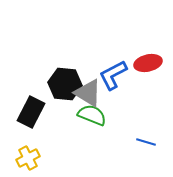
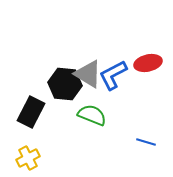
gray triangle: moved 19 px up
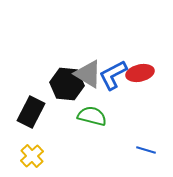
red ellipse: moved 8 px left, 10 px down
black hexagon: moved 2 px right
green semicircle: moved 1 px down; rotated 8 degrees counterclockwise
blue line: moved 8 px down
yellow cross: moved 4 px right, 2 px up; rotated 15 degrees counterclockwise
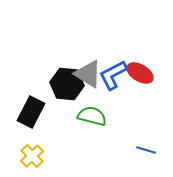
red ellipse: rotated 44 degrees clockwise
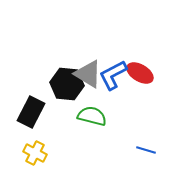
yellow cross: moved 3 px right, 3 px up; rotated 20 degrees counterclockwise
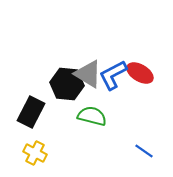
blue line: moved 2 px left, 1 px down; rotated 18 degrees clockwise
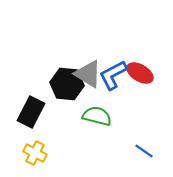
green semicircle: moved 5 px right
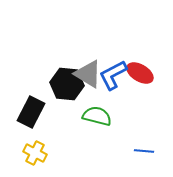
blue line: rotated 30 degrees counterclockwise
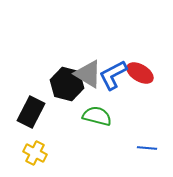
black hexagon: rotated 8 degrees clockwise
blue line: moved 3 px right, 3 px up
